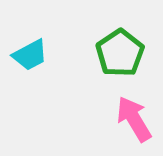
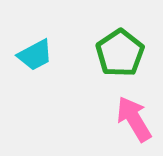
cyan trapezoid: moved 5 px right
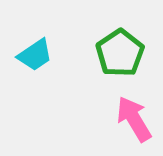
cyan trapezoid: rotated 6 degrees counterclockwise
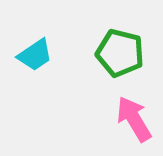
green pentagon: rotated 24 degrees counterclockwise
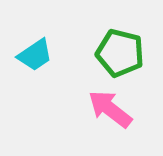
pink arrow: moved 24 px left, 10 px up; rotated 21 degrees counterclockwise
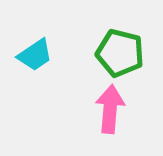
pink arrow: rotated 57 degrees clockwise
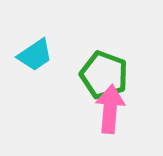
green pentagon: moved 16 px left, 22 px down; rotated 6 degrees clockwise
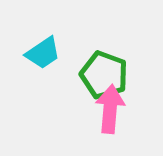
cyan trapezoid: moved 8 px right, 2 px up
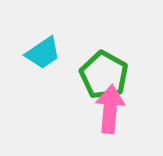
green pentagon: rotated 9 degrees clockwise
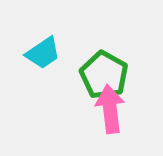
pink arrow: rotated 12 degrees counterclockwise
